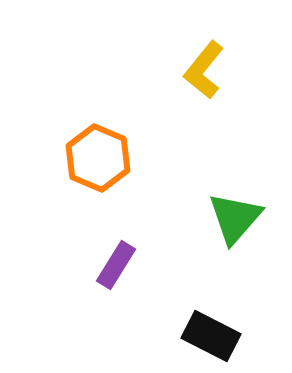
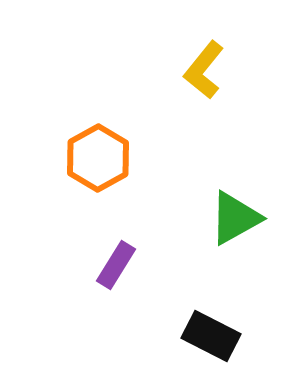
orange hexagon: rotated 8 degrees clockwise
green triangle: rotated 20 degrees clockwise
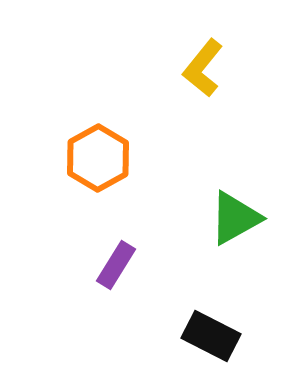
yellow L-shape: moved 1 px left, 2 px up
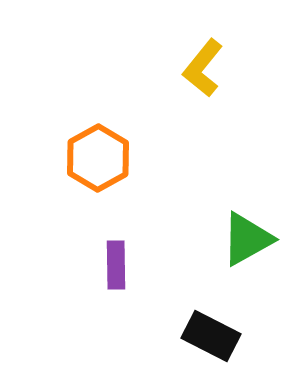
green triangle: moved 12 px right, 21 px down
purple rectangle: rotated 33 degrees counterclockwise
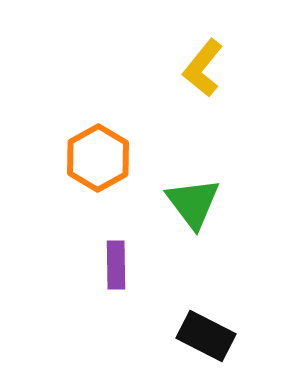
green triangle: moved 54 px left, 36 px up; rotated 38 degrees counterclockwise
black rectangle: moved 5 px left
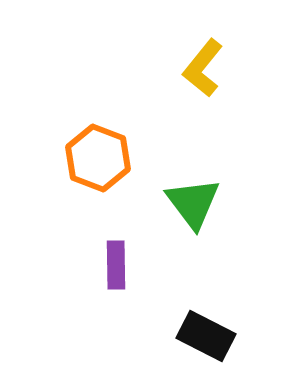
orange hexagon: rotated 10 degrees counterclockwise
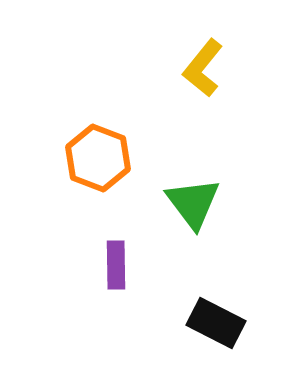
black rectangle: moved 10 px right, 13 px up
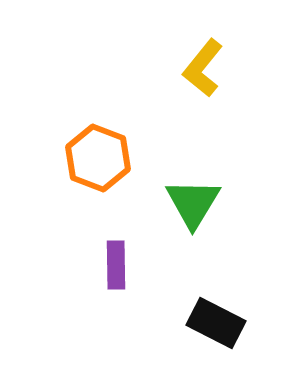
green triangle: rotated 8 degrees clockwise
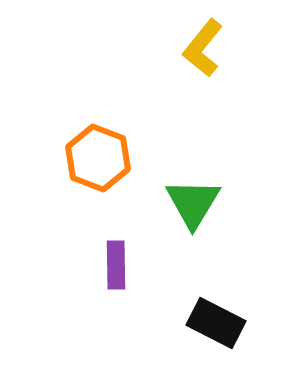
yellow L-shape: moved 20 px up
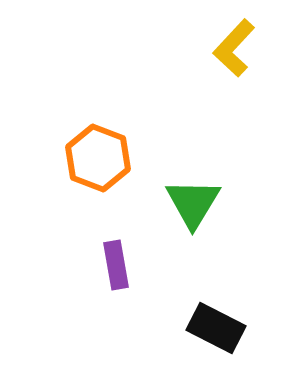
yellow L-shape: moved 31 px right; rotated 4 degrees clockwise
purple rectangle: rotated 9 degrees counterclockwise
black rectangle: moved 5 px down
